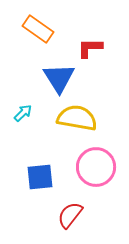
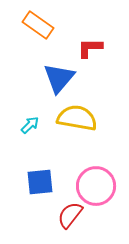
orange rectangle: moved 4 px up
blue triangle: rotated 12 degrees clockwise
cyan arrow: moved 7 px right, 12 px down
pink circle: moved 19 px down
blue square: moved 5 px down
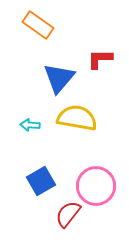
red L-shape: moved 10 px right, 11 px down
cyan arrow: rotated 132 degrees counterclockwise
blue square: moved 1 px right, 1 px up; rotated 24 degrees counterclockwise
red semicircle: moved 2 px left, 1 px up
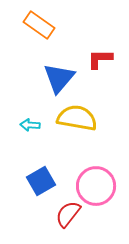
orange rectangle: moved 1 px right
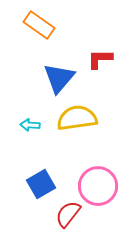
yellow semicircle: rotated 18 degrees counterclockwise
blue square: moved 3 px down
pink circle: moved 2 px right
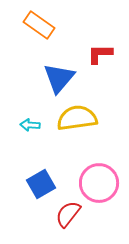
red L-shape: moved 5 px up
pink circle: moved 1 px right, 3 px up
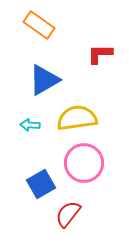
blue triangle: moved 15 px left, 2 px down; rotated 20 degrees clockwise
pink circle: moved 15 px left, 20 px up
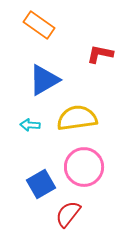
red L-shape: rotated 12 degrees clockwise
pink circle: moved 4 px down
